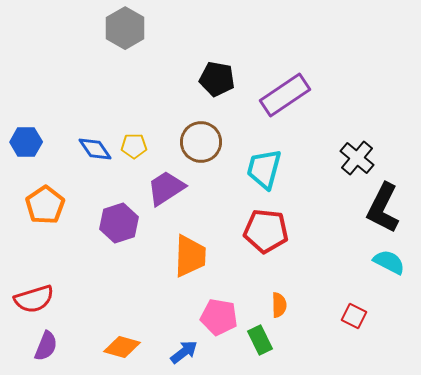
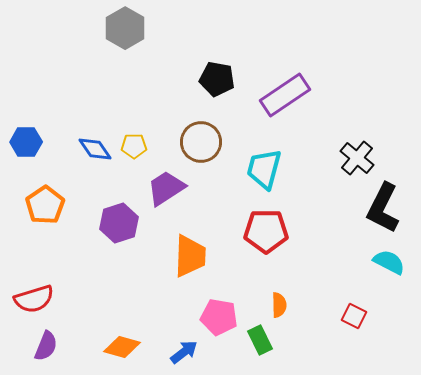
red pentagon: rotated 6 degrees counterclockwise
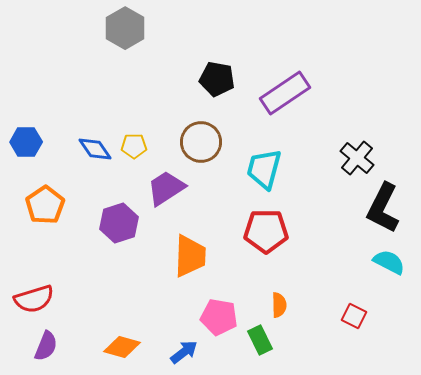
purple rectangle: moved 2 px up
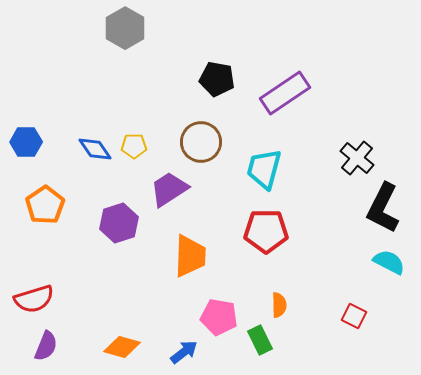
purple trapezoid: moved 3 px right, 1 px down
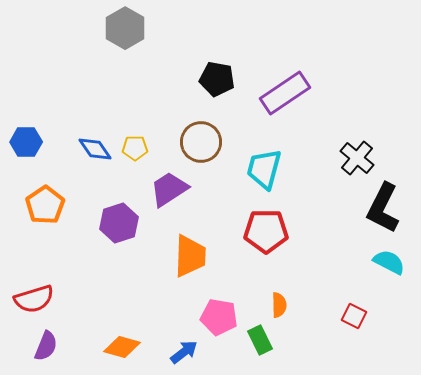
yellow pentagon: moved 1 px right, 2 px down
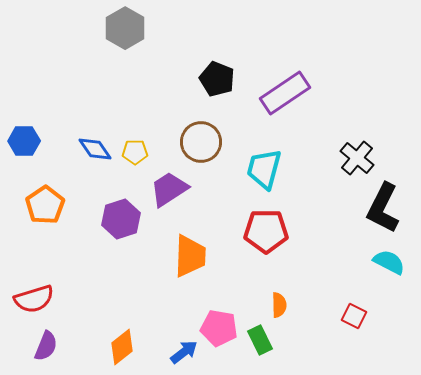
black pentagon: rotated 12 degrees clockwise
blue hexagon: moved 2 px left, 1 px up
yellow pentagon: moved 4 px down
purple hexagon: moved 2 px right, 4 px up
pink pentagon: moved 11 px down
orange diamond: rotated 54 degrees counterclockwise
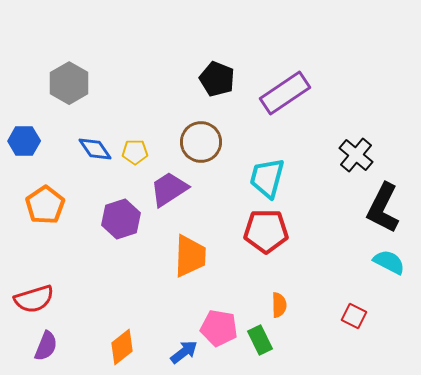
gray hexagon: moved 56 px left, 55 px down
black cross: moved 1 px left, 3 px up
cyan trapezoid: moved 3 px right, 9 px down
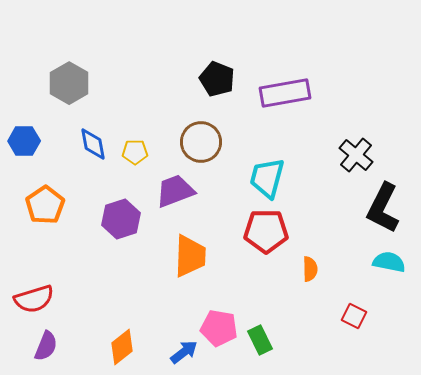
purple rectangle: rotated 24 degrees clockwise
blue diamond: moved 2 px left, 5 px up; rotated 24 degrees clockwise
purple trapezoid: moved 6 px right, 2 px down; rotated 12 degrees clockwise
cyan semicircle: rotated 16 degrees counterclockwise
orange semicircle: moved 31 px right, 36 px up
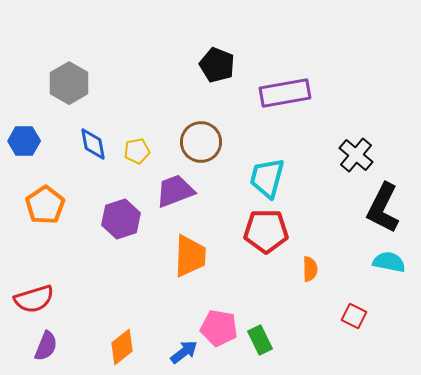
black pentagon: moved 14 px up
yellow pentagon: moved 2 px right, 1 px up; rotated 10 degrees counterclockwise
